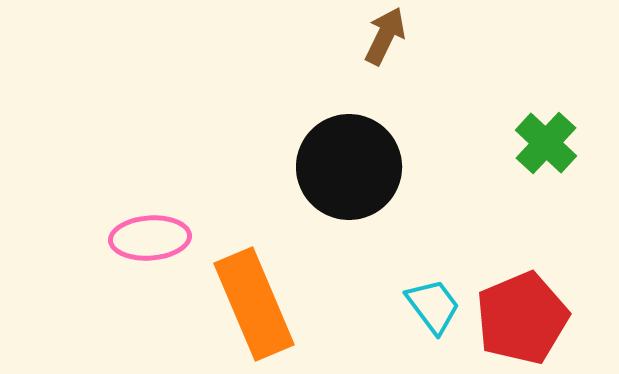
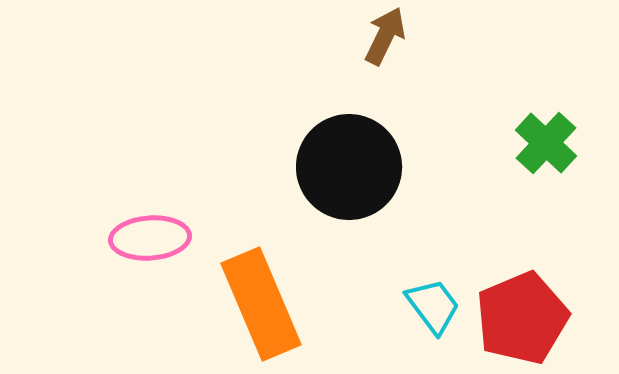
orange rectangle: moved 7 px right
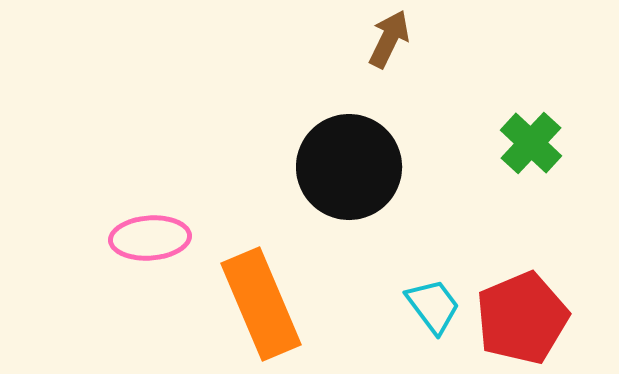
brown arrow: moved 4 px right, 3 px down
green cross: moved 15 px left
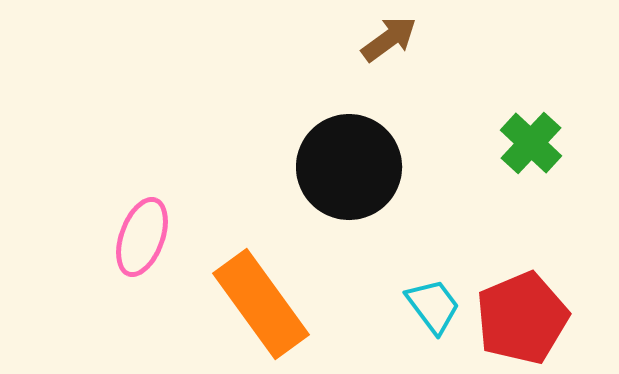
brown arrow: rotated 28 degrees clockwise
pink ellipse: moved 8 px left, 1 px up; rotated 66 degrees counterclockwise
orange rectangle: rotated 13 degrees counterclockwise
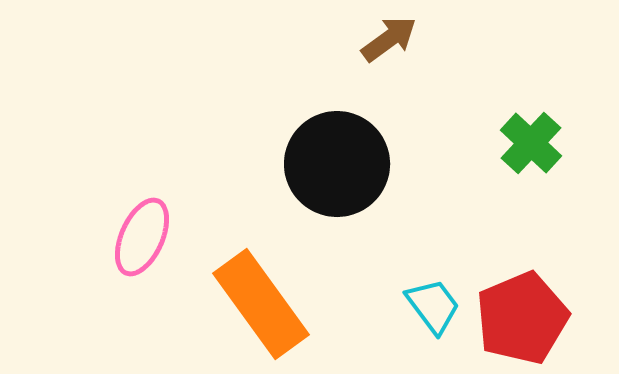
black circle: moved 12 px left, 3 px up
pink ellipse: rotated 4 degrees clockwise
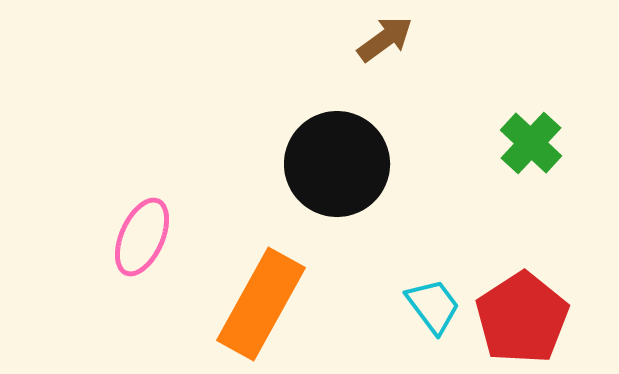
brown arrow: moved 4 px left
orange rectangle: rotated 65 degrees clockwise
red pentagon: rotated 10 degrees counterclockwise
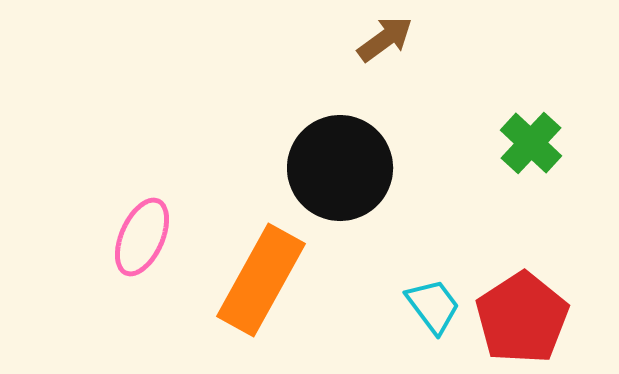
black circle: moved 3 px right, 4 px down
orange rectangle: moved 24 px up
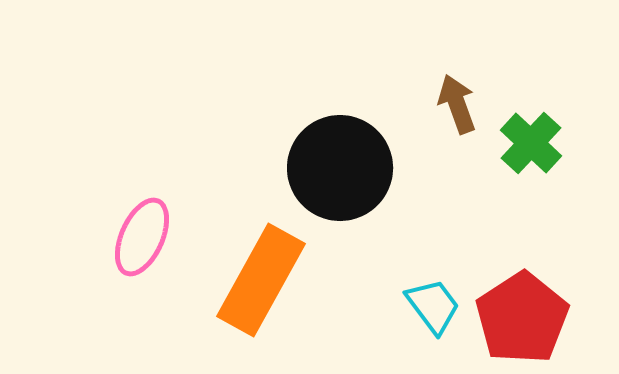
brown arrow: moved 72 px right, 65 px down; rotated 74 degrees counterclockwise
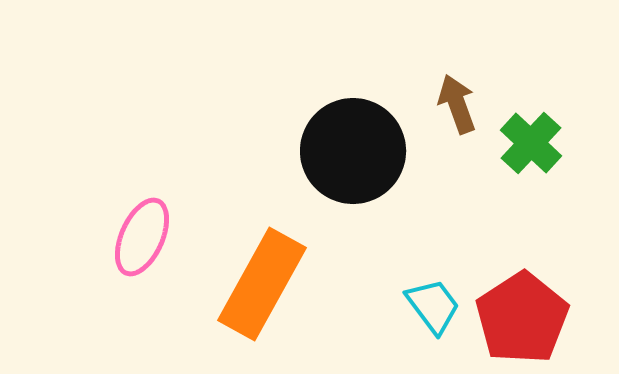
black circle: moved 13 px right, 17 px up
orange rectangle: moved 1 px right, 4 px down
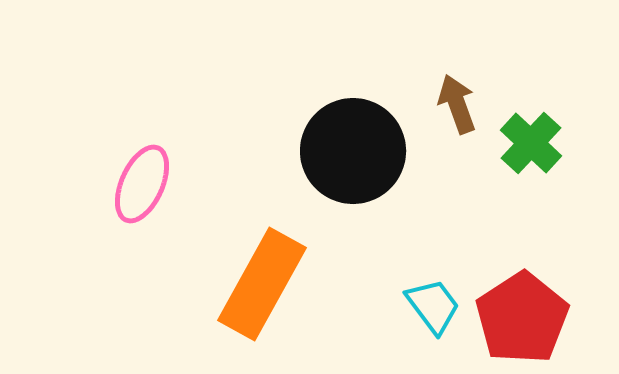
pink ellipse: moved 53 px up
